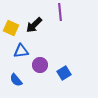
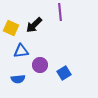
blue semicircle: moved 2 px right, 1 px up; rotated 56 degrees counterclockwise
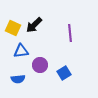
purple line: moved 10 px right, 21 px down
yellow square: moved 2 px right
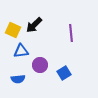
yellow square: moved 2 px down
purple line: moved 1 px right
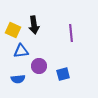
black arrow: rotated 54 degrees counterclockwise
purple circle: moved 1 px left, 1 px down
blue square: moved 1 px left, 1 px down; rotated 16 degrees clockwise
